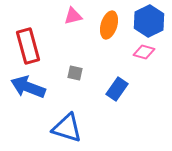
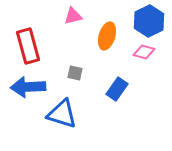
orange ellipse: moved 2 px left, 11 px down
blue arrow: rotated 24 degrees counterclockwise
blue triangle: moved 5 px left, 14 px up
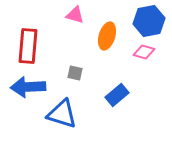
pink triangle: moved 2 px right, 1 px up; rotated 30 degrees clockwise
blue hexagon: rotated 16 degrees clockwise
red rectangle: rotated 20 degrees clockwise
blue rectangle: moved 6 px down; rotated 15 degrees clockwise
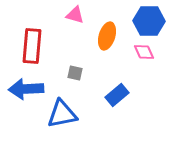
blue hexagon: rotated 12 degrees clockwise
red rectangle: moved 4 px right
pink diamond: rotated 50 degrees clockwise
blue arrow: moved 2 px left, 2 px down
blue triangle: rotated 28 degrees counterclockwise
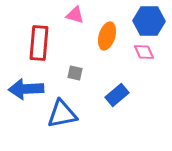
red rectangle: moved 7 px right, 3 px up
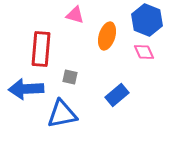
blue hexagon: moved 2 px left, 1 px up; rotated 20 degrees clockwise
red rectangle: moved 2 px right, 6 px down
gray square: moved 5 px left, 4 px down
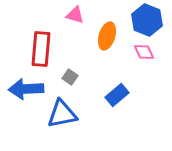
gray square: rotated 21 degrees clockwise
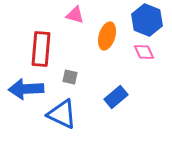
gray square: rotated 21 degrees counterclockwise
blue rectangle: moved 1 px left, 2 px down
blue triangle: rotated 36 degrees clockwise
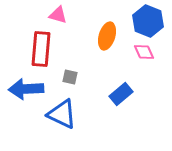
pink triangle: moved 17 px left
blue hexagon: moved 1 px right, 1 px down
blue rectangle: moved 5 px right, 3 px up
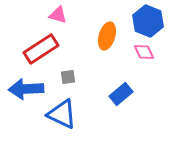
red rectangle: rotated 52 degrees clockwise
gray square: moved 2 px left; rotated 21 degrees counterclockwise
